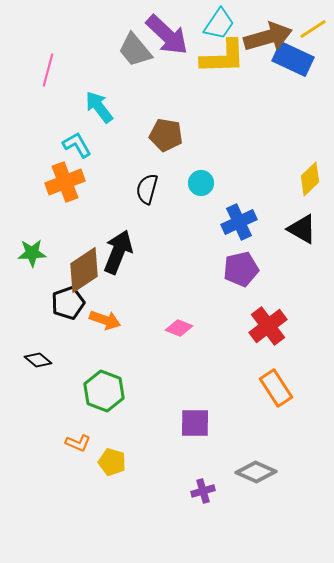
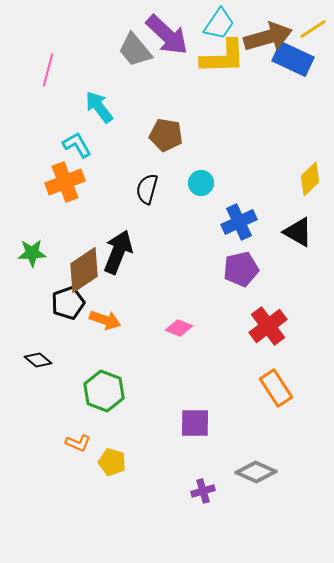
black triangle: moved 4 px left, 3 px down
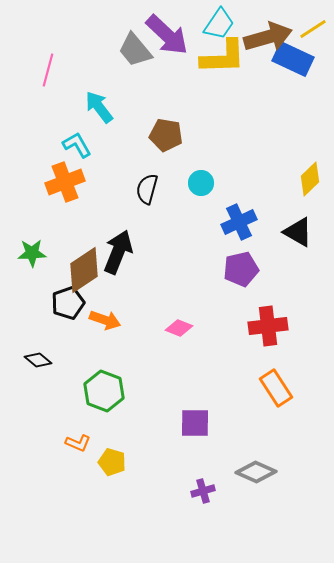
red cross: rotated 30 degrees clockwise
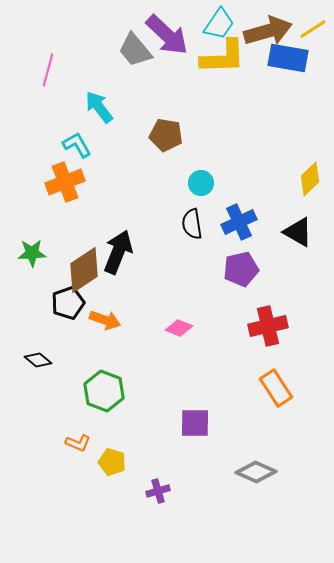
brown arrow: moved 6 px up
blue rectangle: moved 5 px left, 1 px up; rotated 15 degrees counterclockwise
black semicircle: moved 45 px right, 35 px down; rotated 24 degrees counterclockwise
red cross: rotated 6 degrees counterclockwise
purple cross: moved 45 px left
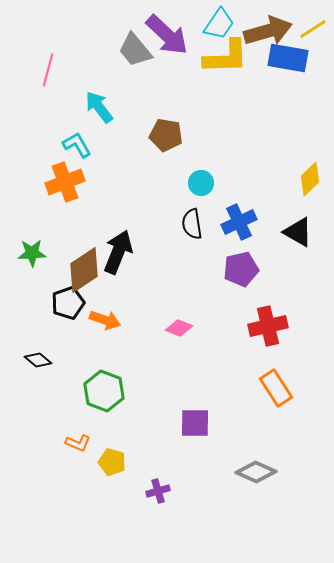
yellow L-shape: moved 3 px right
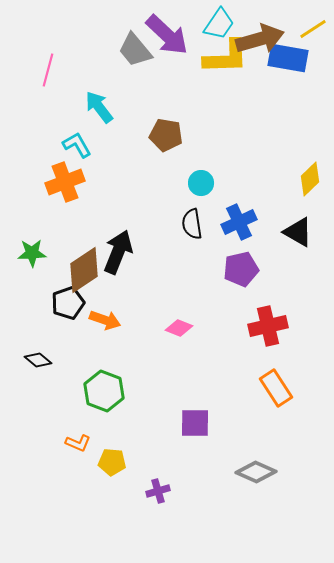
brown arrow: moved 8 px left, 8 px down
yellow pentagon: rotated 12 degrees counterclockwise
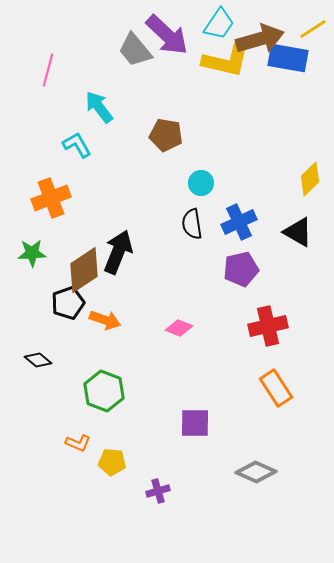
yellow L-shape: moved 4 px down; rotated 15 degrees clockwise
orange cross: moved 14 px left, 16 px down
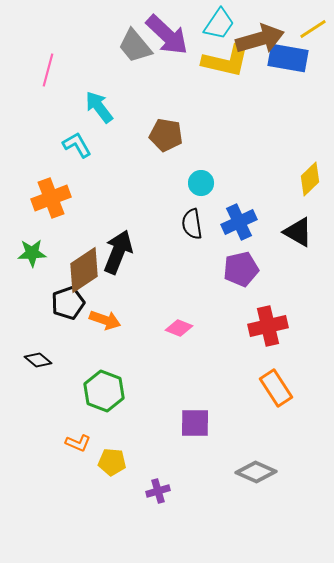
gray trapezoid: moved 4 px up
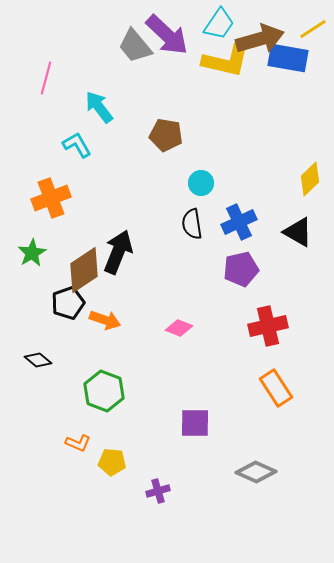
pink line: moved 2 px left, 8 px down
green star: rotated 28 degrees counterclockwise
